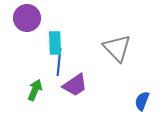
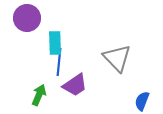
gray triangle: moved 10 px down
green arrow: moved 4 px right, 5 px down
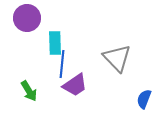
blue line: moved 3 px right, 2 px down
green arrow: moved 10 px left, 4 px up; rotated 125 degrees clockwise
blue semicircle: moved 2 px right, 2 px up
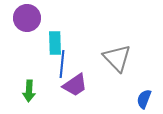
green arrow: rotated 35 degrees clockwise
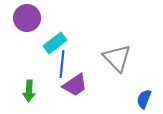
cyan rectangle: rotated 55 degrees clockwise
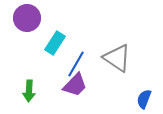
cyan rectangle: rotated 20 degrees counterclockwise
gray triangle: rotated 12 degrees counterclockwise
blue line: moved 14 px right; rotated 24 degrees clockwise
purple trapezoid: rotated 12 degrees counterclockwise
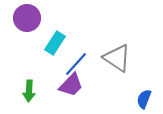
blue line: rotated 12 degrees clockwise
purple trapezoid: moved 4 px left
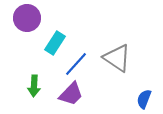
purple trapezoid: moved 9 px down
green arrow: moved 5 px right, 5 px up
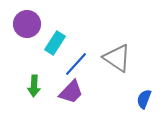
purple circle: moved 6 px down
purple trapezoid: moved 2 px up
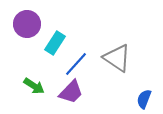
green arrow: rotated 60 degrees counterclockwise
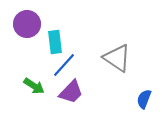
cyan rectangle: moved 1 px up; rotated 40 degrees counterclockwise
blue line: moved 12 px left, 1 px down
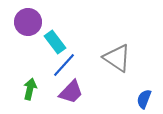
purple circle: moved 1 px right, 2 px up
cyan rectangle: rotated 30 degrees counterclockwise
green arrow: moved 4 px left, 3 px down; rotated 110 degrees counterclockwise
